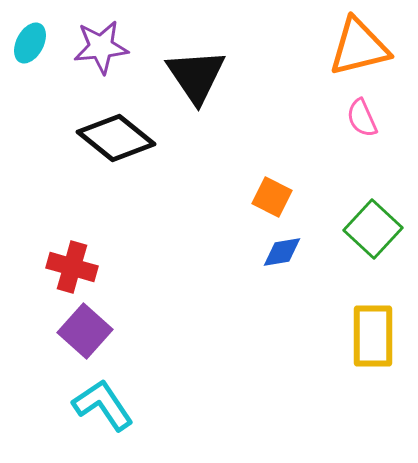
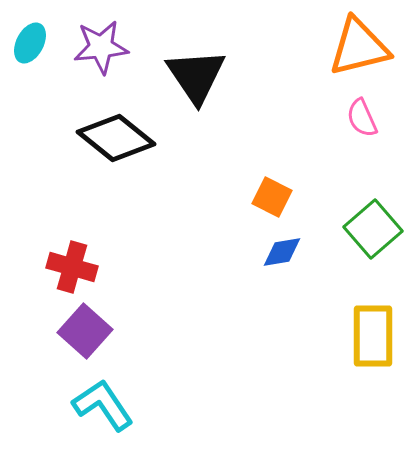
green square: rotated 6 degrees clockwise
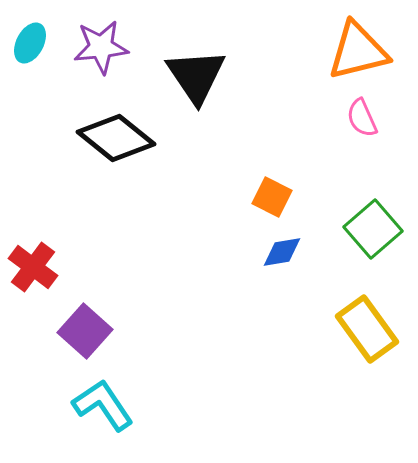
orange triangle: moved 1 px left, 4 px down
red cross: moved 39 px left; rotated 21 degrees clockwise
yellow rectangle: moved 6 px left, 7 px up; rotated 36 degrees counterclockwise
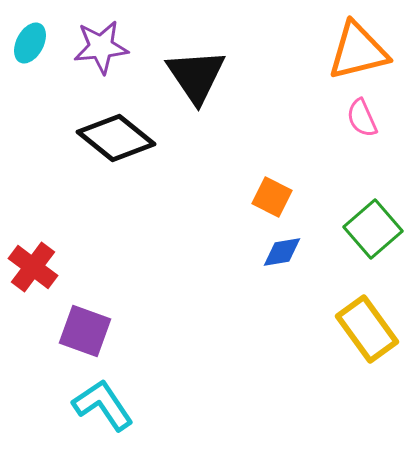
purple square: rotated 22 degrees counterclockwise
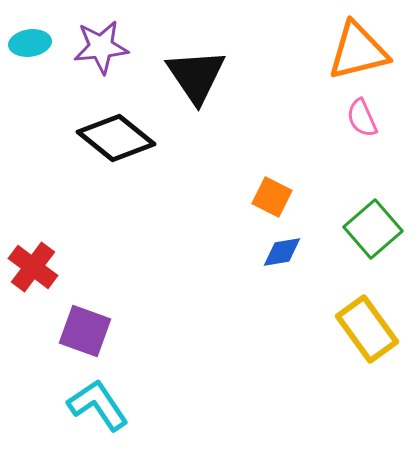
cyan ellipse: rotated 54 degrees clockwise
cyan L-shape: moved 5 px left
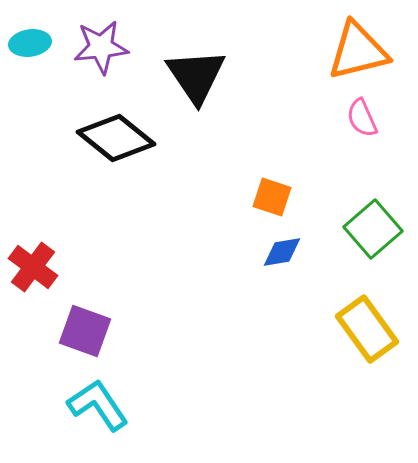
orange square: rotated 9 degrees counterclockwise
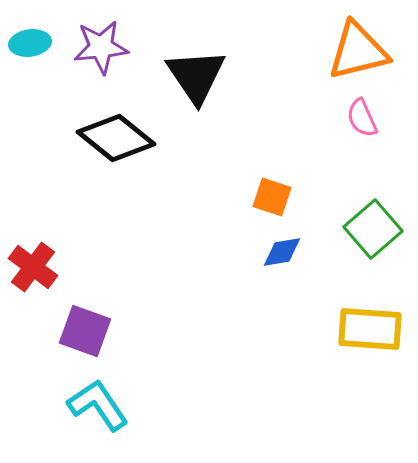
yellow rectangle: moved 3 px right; rotated 50 degrees counterclockwise
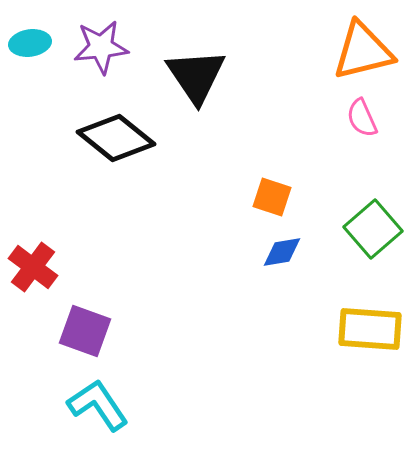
orange triangle: moved 5 px right
